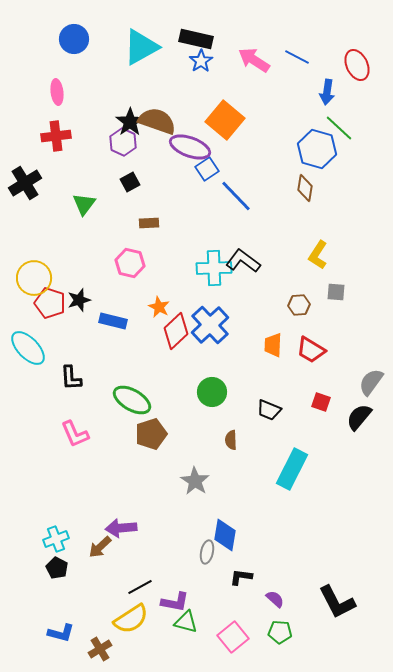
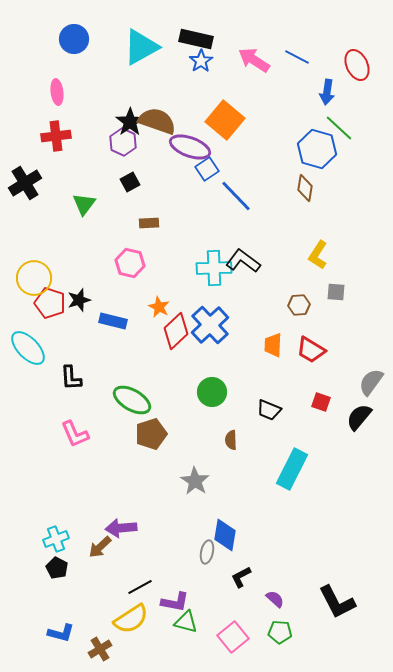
black L-shape at (241, 577): rotated 35 degrees counterclockwise
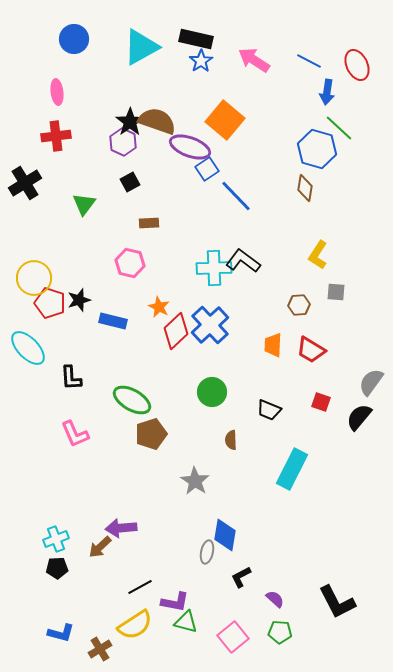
blue line at (297, 57): moved 12 px right, 4 px down
black pentagon at (57, 568): rotated 30 degrees counterclockwise
yellow semicircle at (131, 619): moved 4 px right, 6 px down
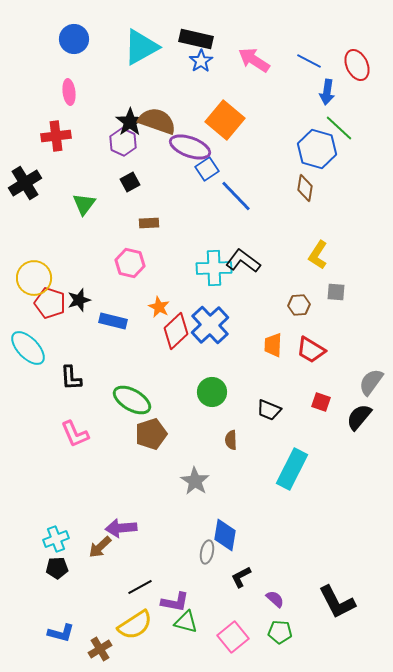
pink ellipse at (57, 92): moved 12 px right
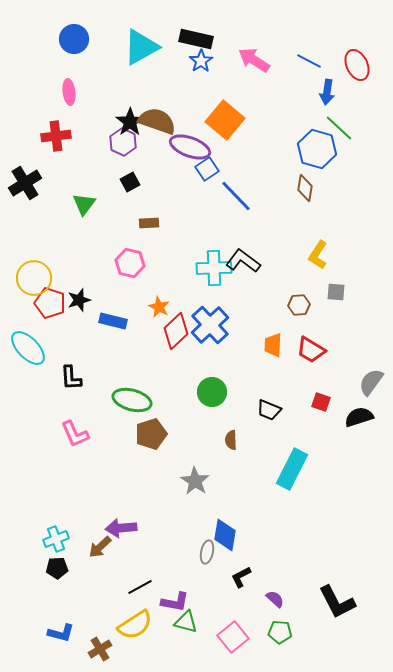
green ellipse at (132, 400): rotated 15 degrees counterclockwise
black semicircle at (359, 417): rotated 32 degrees clockwise
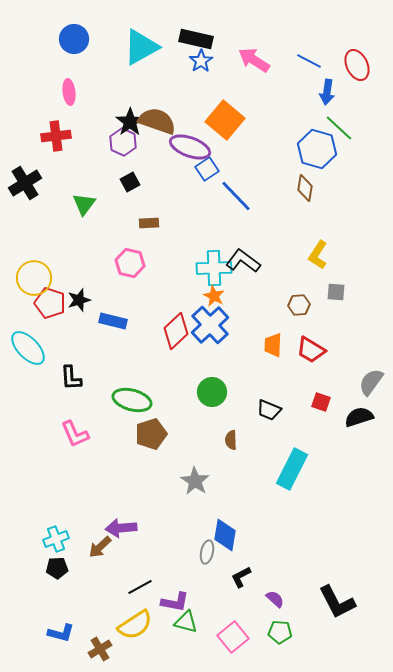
orange star at (159, 307): moved 55 px right, 11 px up
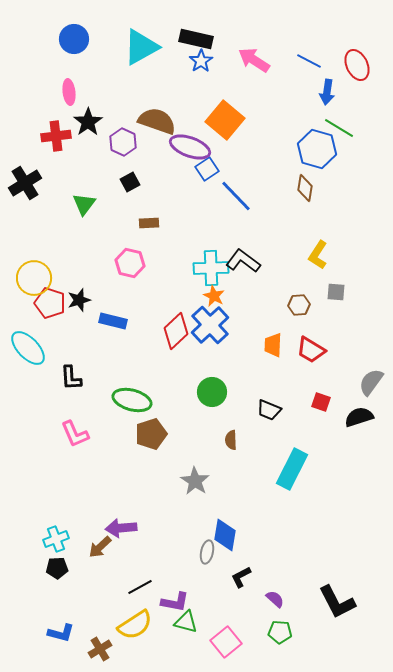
black star at (130, 122): moved 42 px left
green line at (339, 128): rotated 12 degrees counterclockwise
cyan cross at (214, 268): moved 3 px left
pink square at (233, 637): moved 7 px left, 5 px down
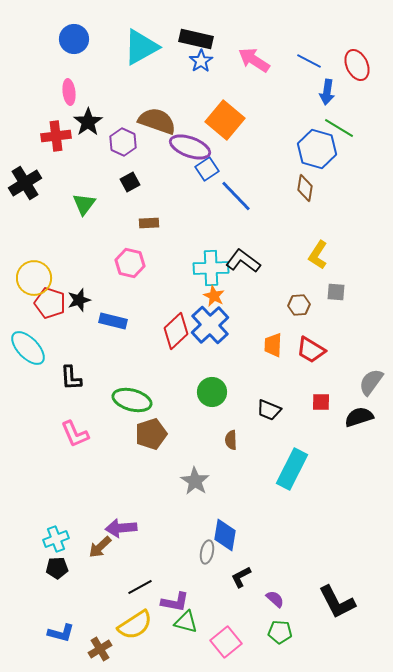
red square at (321, 402): rotated 18 degrees counterclockwise
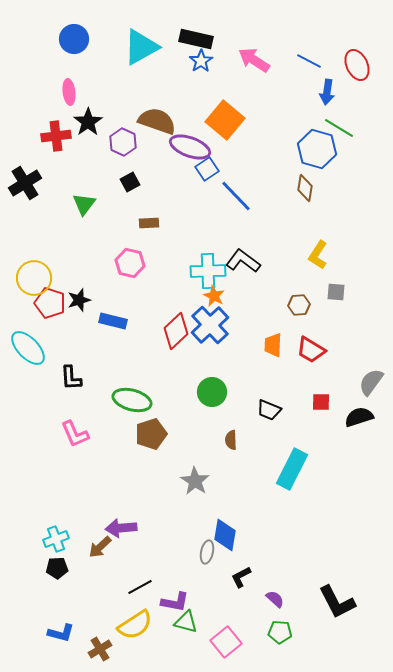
cyan cross at (211, 268): moved 3 px left, 3 px down
